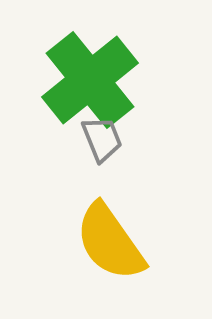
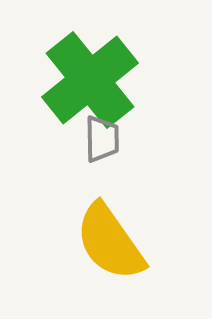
gray trapezoid: rotated 21 degrees clockwise
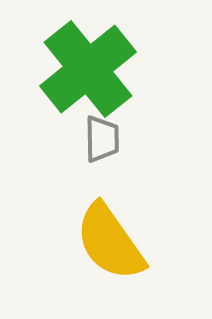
green cross: moved 2 px left, 11 px up
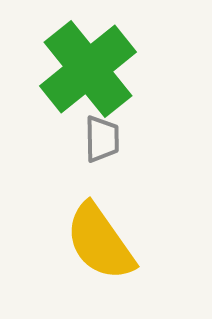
yellow semicircle: moved 10 px left
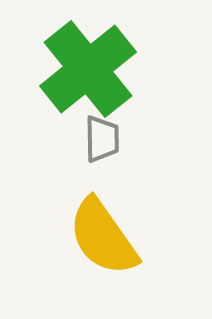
yellow semicircle: moved 3 px right, 5 px up
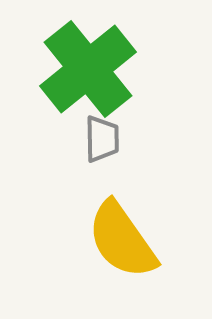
yellow semicircle: moved 19 px right, 3 px down
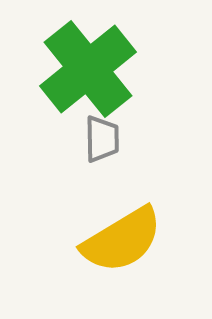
yellow semicircle: rotated 86 degrees counterclockwise
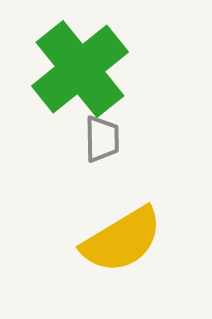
green cross: moved 8 px left
